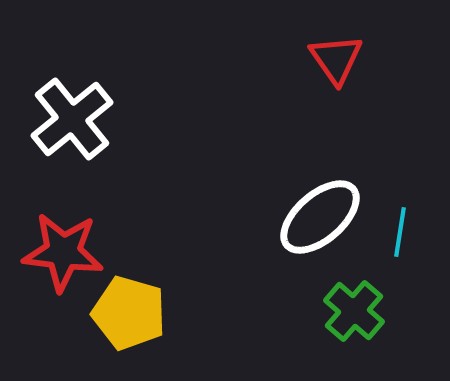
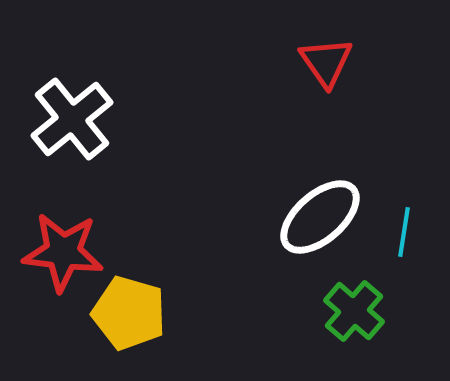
red triangle: moved 10 px left, 3 px down
cyan line: moved 4 px right
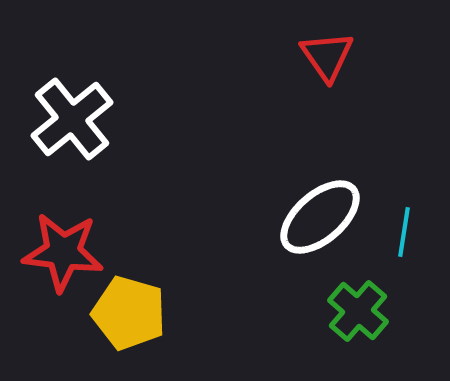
red triangle: moved 1 px right, 6 px up
green cross: moved 4 px right
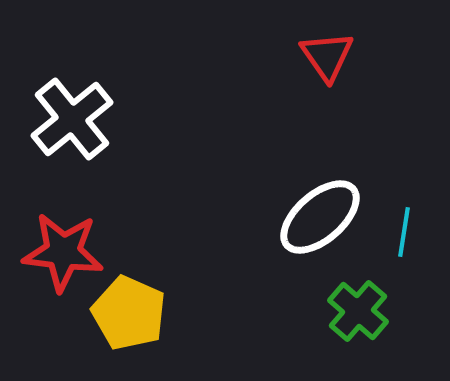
yellow pentagon: rotated 8 degrees clockwise
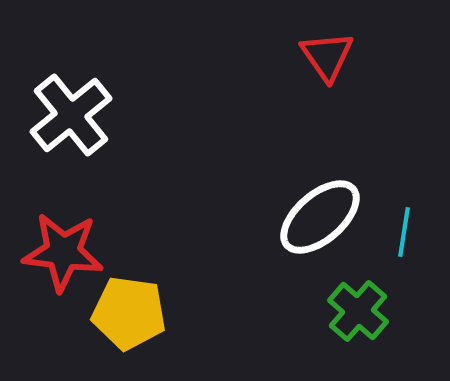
white cross: moved 1 px left, 4 px up
yellow pentagon: rotated 16 degrees counterclockwise
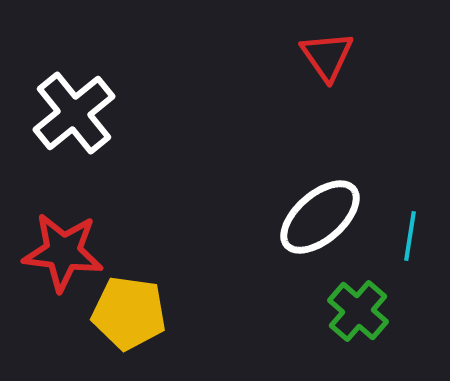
white cross: moved 3 px right, 2 px up
cyan line: moved 6 px right, 4 px down
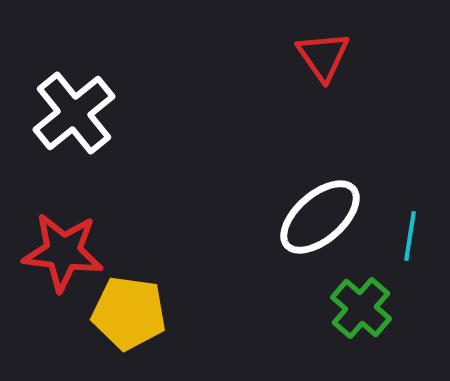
red triangle: moved 4 px left
green cross: moved 3 px right, 3 px up
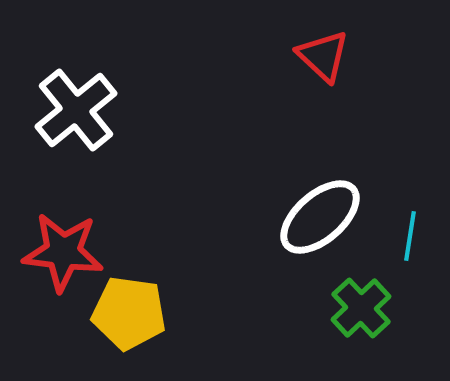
red triangle: rotated 12 degrees counterclockwise
white cross: moved 2 px right, 3 px up
green cross: rotated 6 degrees clockwise
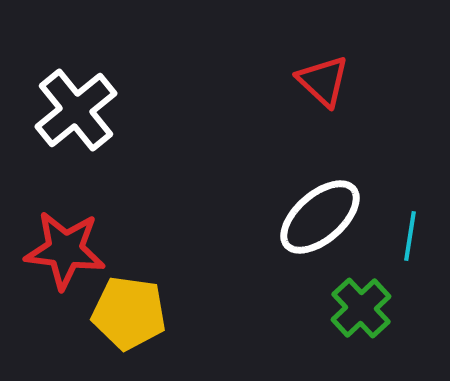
red triangle: moved 25 px down
red star: moved 2 px right, 2 px up
